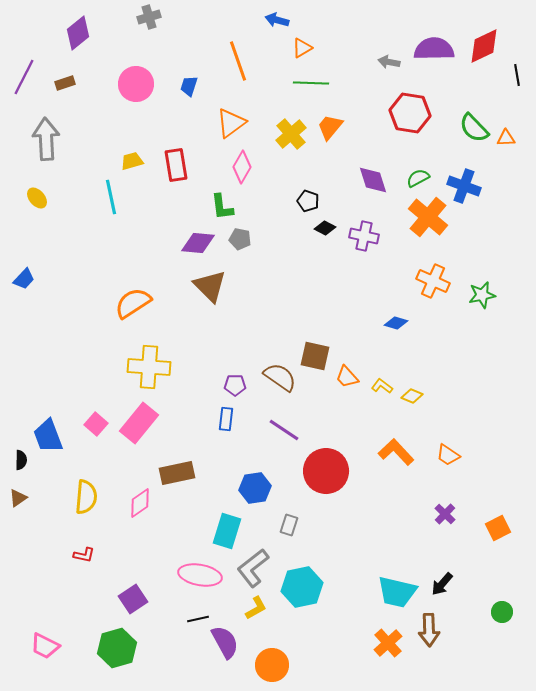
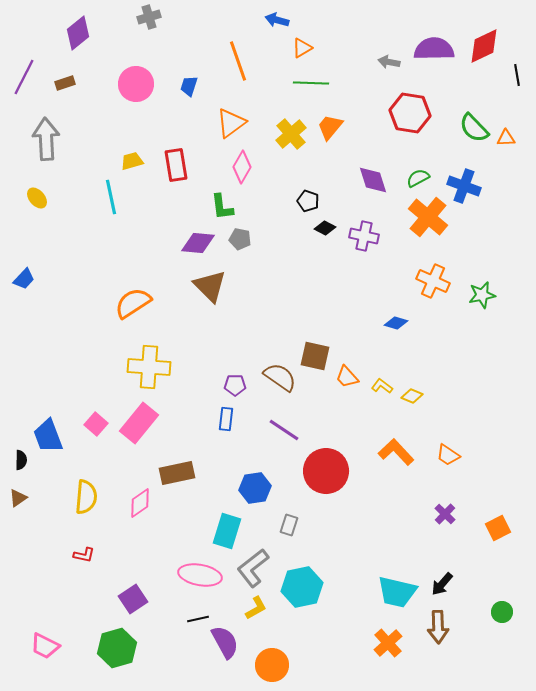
brown arrow at (429, 630): moved 9 px right, 3 px up
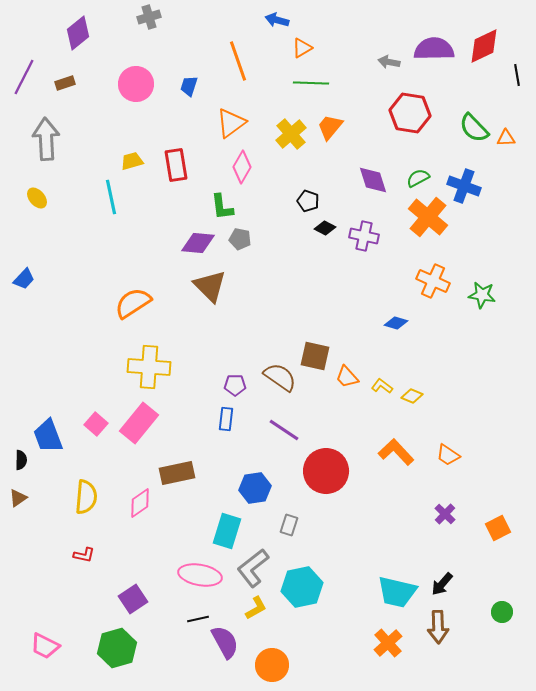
green star at (482, 295): rotated 20 degrees clockwise
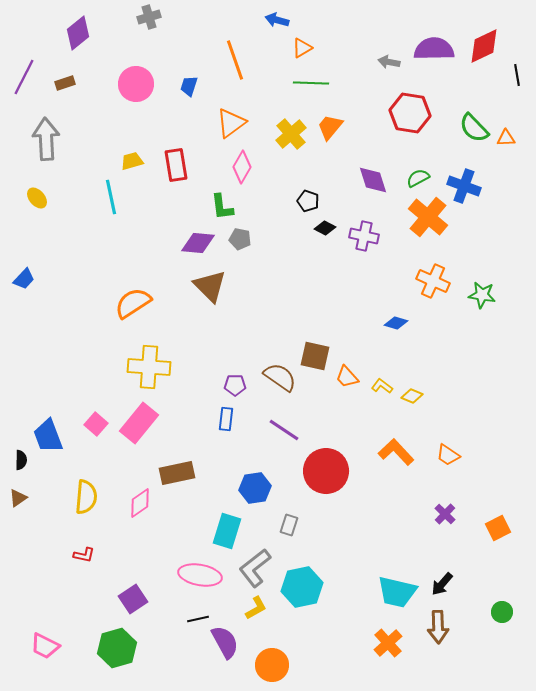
orange line at (238, 61): moved 3 px left, 1 px up
gray L-shape at (253, 568): moved 2 px right
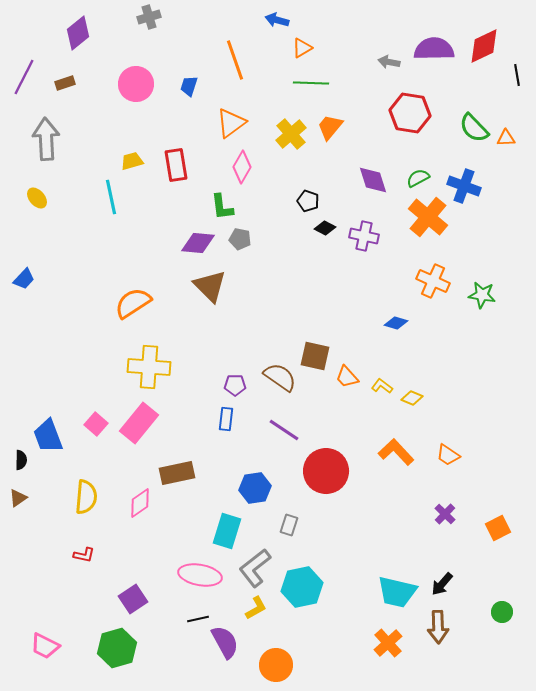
yellow diamond at (412, 396): moved 2 px down
orange circle at (272, 665): moved 4 px right
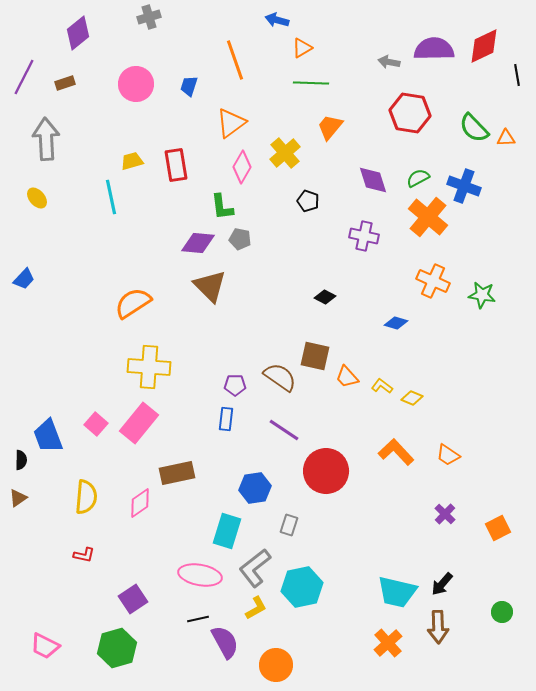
yellow cross at (291, 134): moved 6 px left, 19 px down
black diamond at (325, 228): moved 69 px down
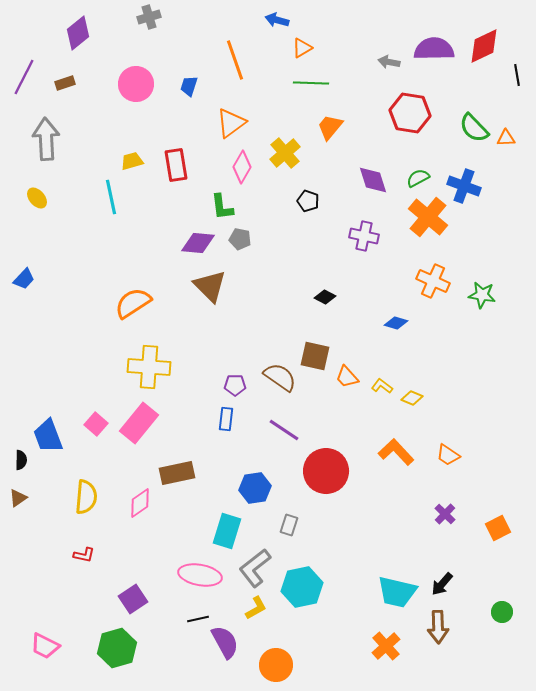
orange cross at (388, 643): moved 2 px left, 3 px down
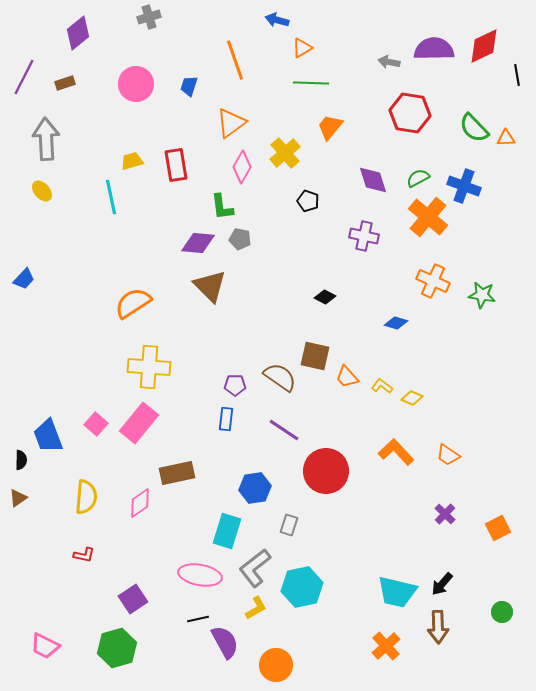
yellow ellipse at (37, 198): moved 5 px right, 7 px up
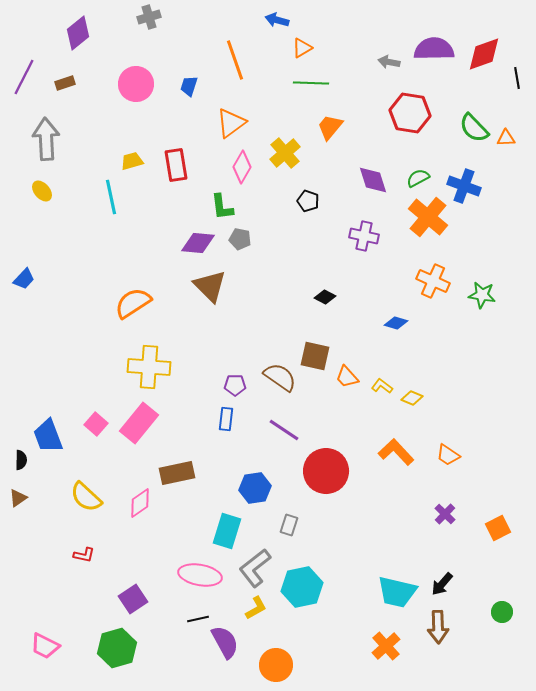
red diamond at (484, 46): moved 8 px down; rotated 6 degrees clockwise
black line at (517, 75): moved 3 px down
yellow semicircle at (86, 497): rotated 128 degrees clockwise
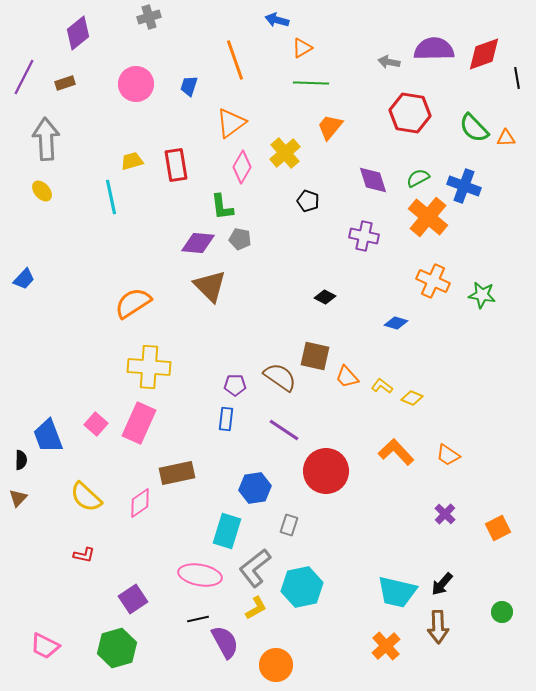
pink rectangle at (139, 423): rotated 15 degrees counterclockwise
brown triangle at (18, 498): rotated 12 degrees counterclockwise
